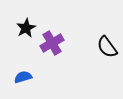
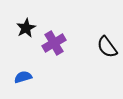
purple cross: moved 2 px right
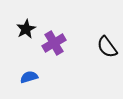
black star: moved 1 px down
blue semicircle: moved 6 px right
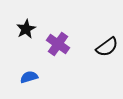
purple cross: moved 4 px right, 1 px down; rotated 25 degrees counterclockwise
black semicircle: rotated 90 degrees counterclockwise
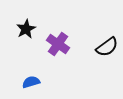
blue semicircle: moved 2 px right, 5 px down
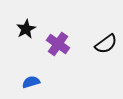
black semicircle: moved 1 px left, 3 px up
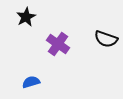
black star: moved 12 px up
black semicircle: moved 5 px up; rotated 55 degrees clockwise
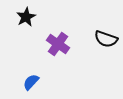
blue semicircle: rotated 30 degrees counterclockwise
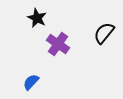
black star: moved 11 px right, 1 px down; rotated 18 degrees counterclockwise
black semicircle: moved 2 px left, 6 px up; rotated 110 degrees clockwise
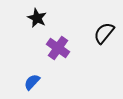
purple cross: moved 4 px down
blue semicircle: moved 1 px right
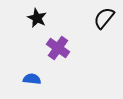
black semicircle: moved 15 px up
blue semicircle: moved 3 px up; rotated 54 degrees clockwise
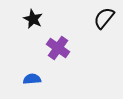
black star: moved 4 px left, 1 px down
blue semicircle: rotated 12 degrees counterclockwise
